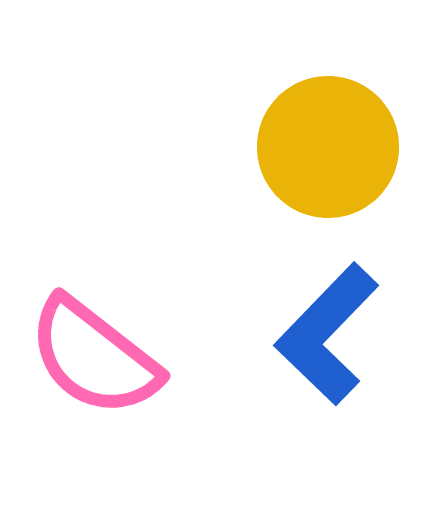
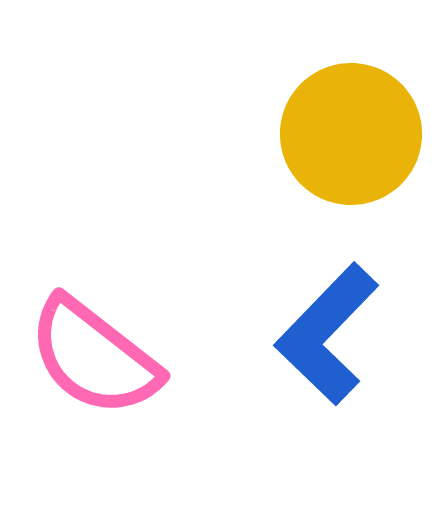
yellow circle: moved 23 px right, 13 px up
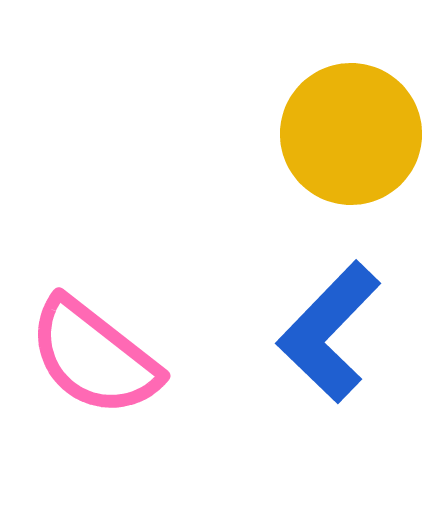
blue L-shape: moved 2 px right, 2 px up
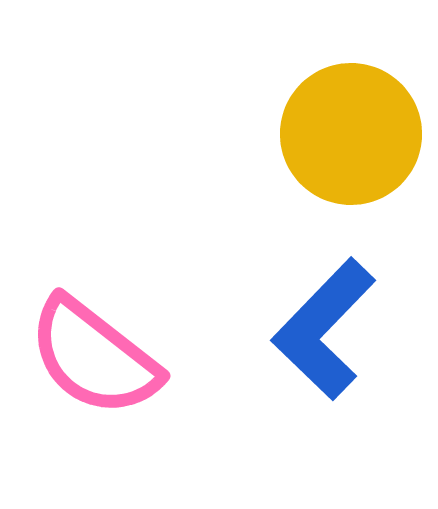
blue L-shape: moved 5 px left, 3 px up
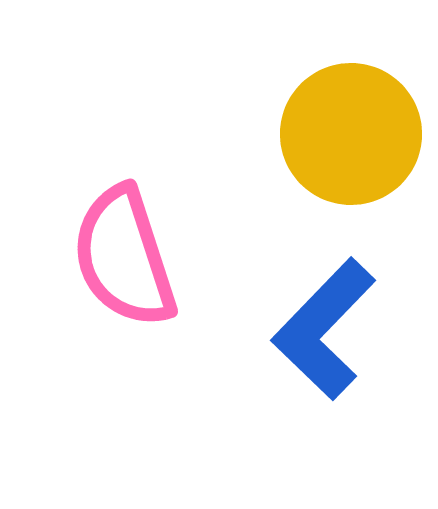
pink semicircle: moved 30 px right, 100 px up; rotated 34 degrees clockwise
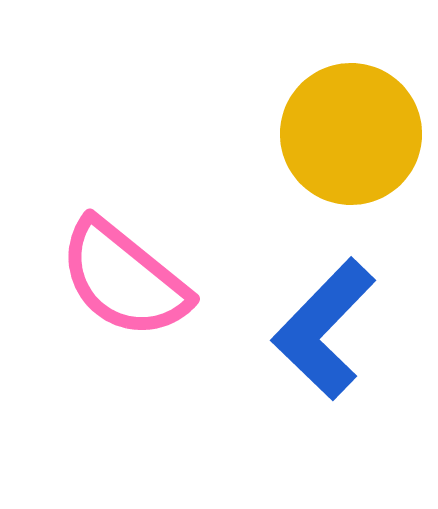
pink semicircle: moved 22 px down; rotated 33 degrees counterclockwise
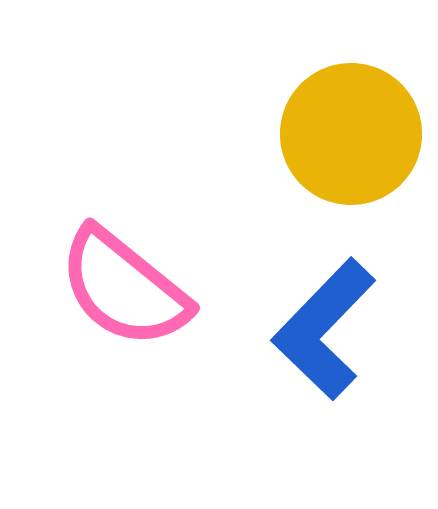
pink semicircle: moved 9 px down
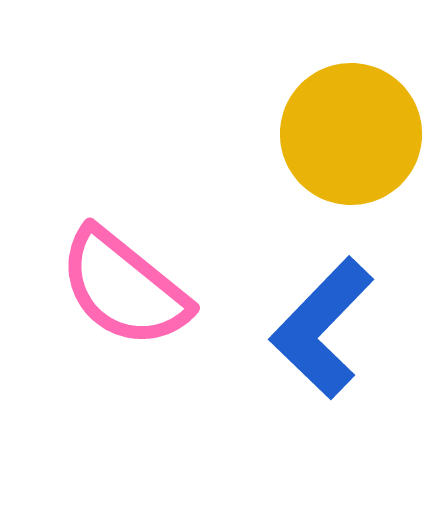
blue L-shape: moved 2 px left, 1 px up
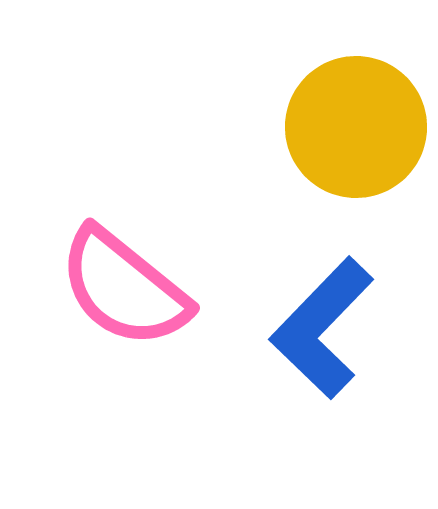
yellow circle: moved 5 px right, 7 px up
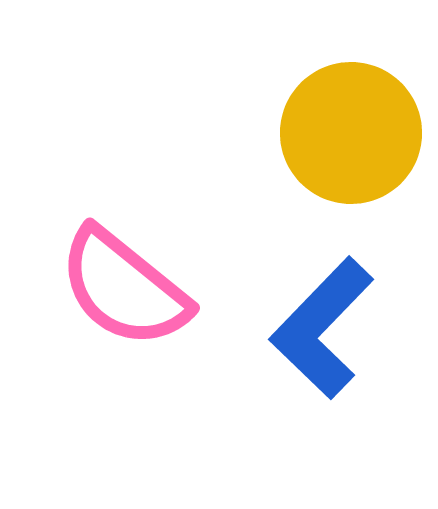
yellow circle: moved 5 px left, 6 px down
